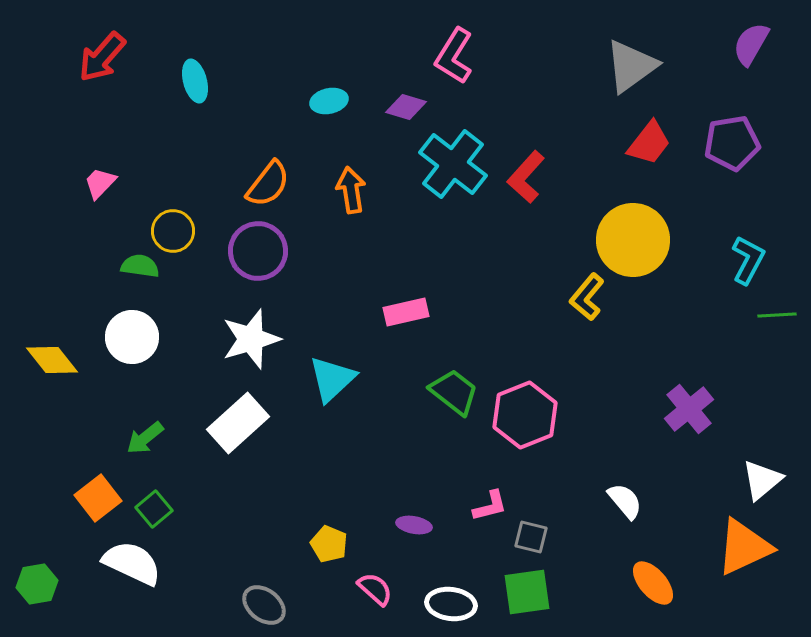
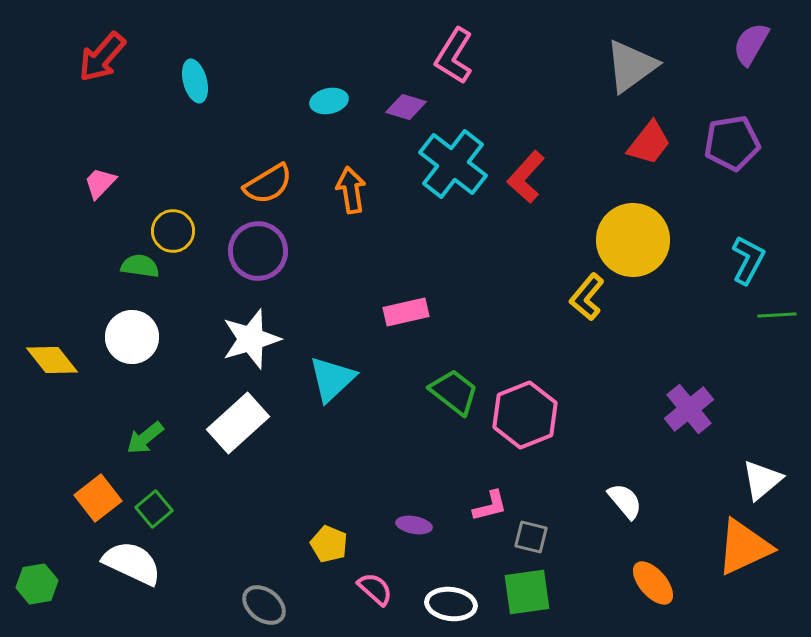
orange semicircle at (268, 184): rotated 21 degrees clockwise
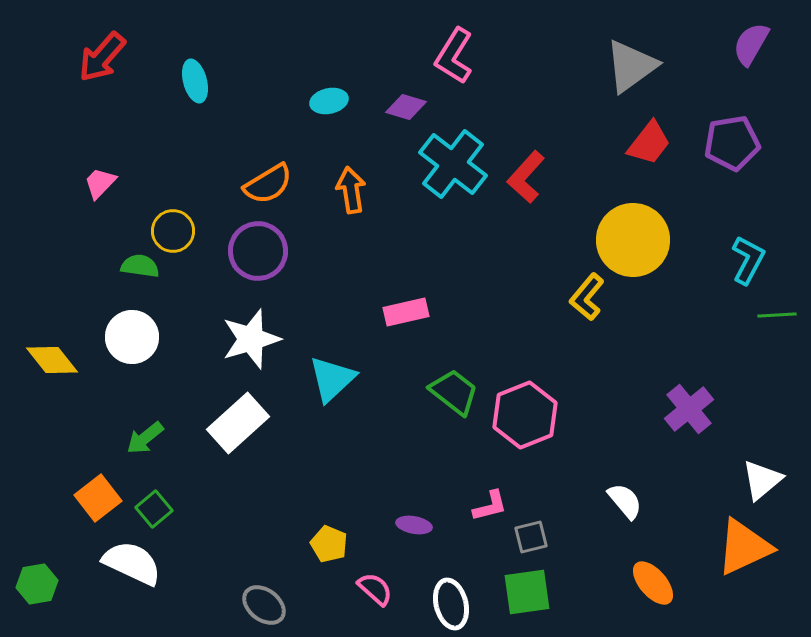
gray square at (531, 537): rotated 28 degrees counterclockwise
white ellipse at (451, 604): rotated 69 degrees clockwise
